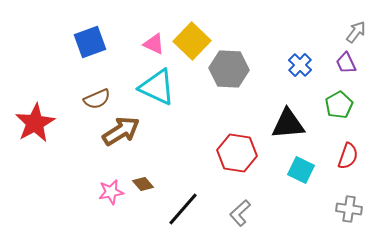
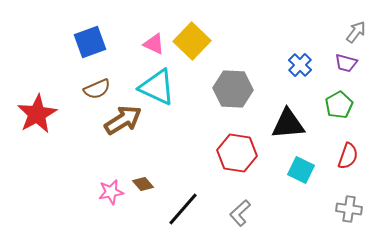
purple trapezoid: rotated 50 degrees counterclockwise
gray hexagon: moved 4 px right, 20 px down
brown semicircle: moved 10 px up
red star: moved 2 px right, 9 px up
brown arrow: moved 2 px right, 11 px up
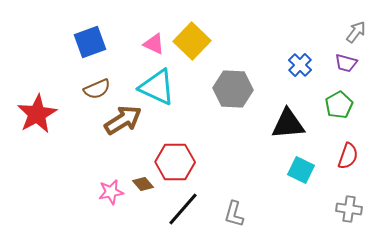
red hexagon: moved 62 px left, 9 px down; rotated 9 degrees counterclockwise
gray L-shape: moved 6 px left, 1 px down; rotated 32 degrees counterclockwise
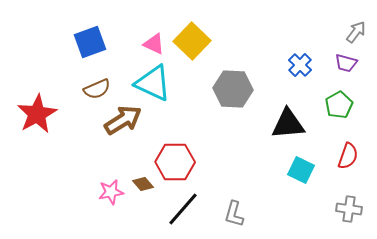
cyan triangle: moved 4 px left, 4 px up
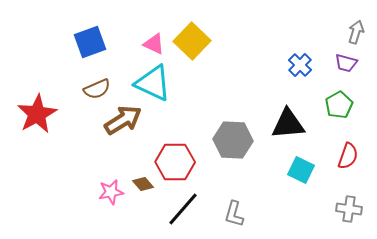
gray arrow: rotated 20 degrees counterclockwise
gray hexagon: moved 51 px down
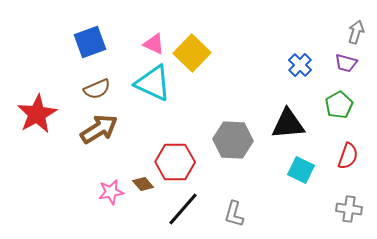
yellow square: moved 12 px down
brown arrow: moved 24 px left, 9 px down
